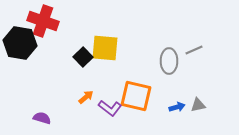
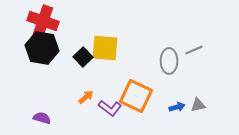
black hexagon: moved 22 px right, 5 px down
orange square: rotated 12 degrees clockwise
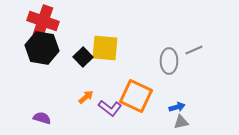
gray triangle: moved 17 px left, 17 px down
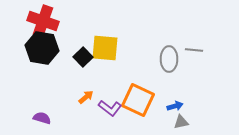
gray line: rotated 30 degrees clockwise
gray ellipse: moved 2 px up
orange square: moved 2 px right, 4 px down
blue arrow: moved 2 px left, 1 px up
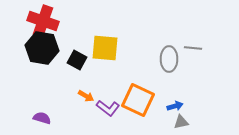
gray line: moved 1 px left, 2 px up
black square: moved 6 px left, 3 px down; rotated 18 degrees counterclockwise
orange arrow: moved 1 px up; rotated 70 degrees clockwise
purple L-shape: moved 2 px left
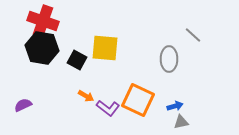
gray line: moved 13 px up; rotated 36 degrees clockwise
purple semicircle: moved 19 px left, 13 px up; rotated 42 degrees counterclockwise
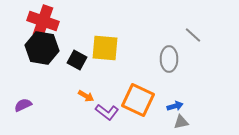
purple L-shape: moved 1 px left, 4 px down
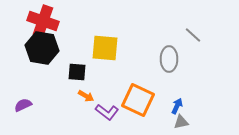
black square: moved 12 px down; rotated 24 degrees counterclockwise
blue arrow: moved 2 px right; rotated 49 degrees counterclockwise
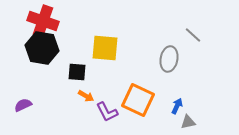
gray ellipse: rotated 10 degrees clockwise
purple L-shape: rotated 25 degrees clockwise
gray triangle: moved 7 px right
